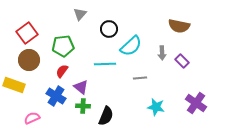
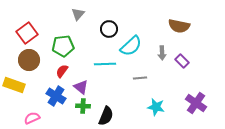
gray triangle: moved 2 px left
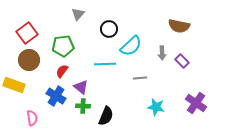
pink semicircle: rotated 105 degrees clockwise
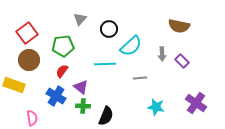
gray triangle: moved 2 px right, 5 px down
gray arrow: moved 1 px down
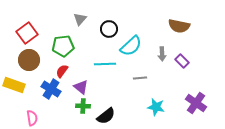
blue cross: moved 5 px left, 7 px up
black semicircle: rotated 30 degrees clockwise
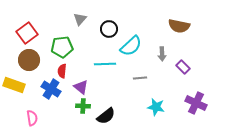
green pentagon: moved 1 px left, 1 px down
purple rectangle: moved 1 px right, 6 px down
red semicircle: rotated 32 degrees counterclockwise
purple cross: rotated 10 degrees counterclockwise
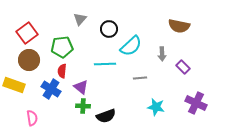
black semicircle: rotated 18 degrees clockwise
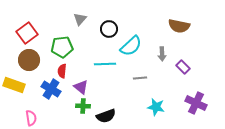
pink semicircle: moved 1 px left
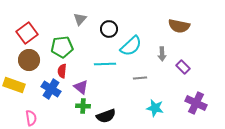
cyan star: moved 1 px left, 1 px down
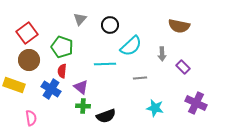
black circle: moved 1 px right, 4 px up
green pentagon: rotated 25 degrees clockwise
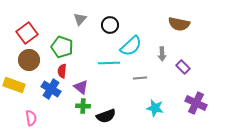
brown semicircle: moved 2 px up
cyan line: moved 4 px right, 1 px up
